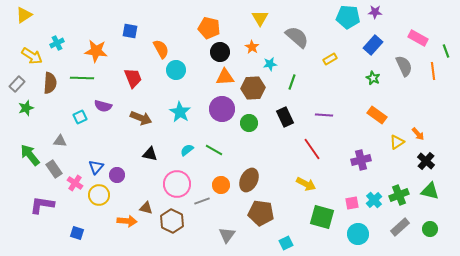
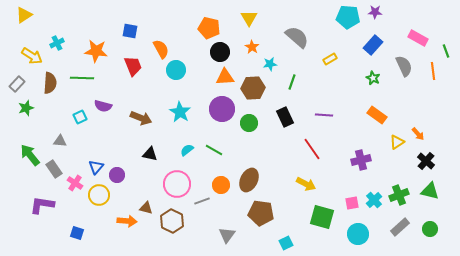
yellow triangle at (260, 18): moved 11 px left
red trapezoid at (133, 78): moved 12 px up
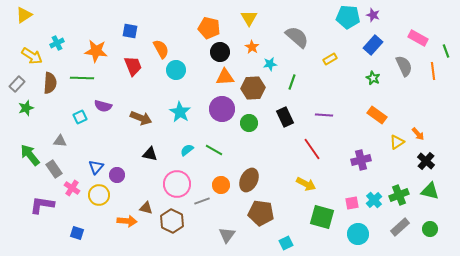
purple star at (375, 12): moved 2 px left, 3 px down; rotated 16 degrees clockwise
pink cross at (75, 183): moved 3 px left, 5 px down
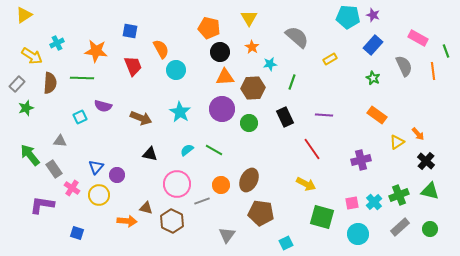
cyan cross at (374, 200): moved 2 px down
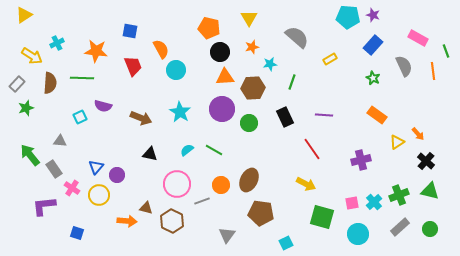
orange star at (252, 47): rotated 24 degrees clockwise
purple L-shape at (42, 205): moved 2 px right, 1 px down; rotated 15 degrees counterclockwise
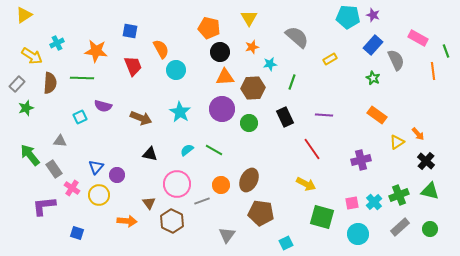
gray semicircle at (404, 66): moved 8 px left, 6 px up
brown triangle at (146, 208): moved 3 px right, 5 px up; rotated 40 degrees clockwise
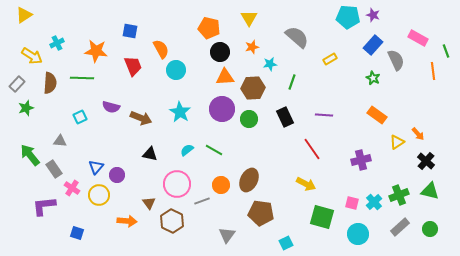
purple semicircle at (103, 106): moved 8 px right, 1 px down
green circle at (249, 123): moved 4 px up
pink square at (352, 203): rotated 24 degrees clockwise
